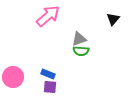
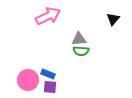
pink arrow: rotated 15 degrees clockwise
gray triangle: rotated 14 degrees clockwise
pink circle: moved 15 px right, 3 px down
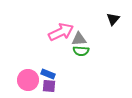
pink arrow: moved 13 px right, 16 px down
purple square: moved 1 px left, 1 px up
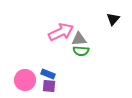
pink circle: moved 3 px left
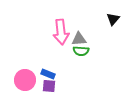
pink arrow: rotated 110 degrees clockwise
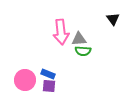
black triangle: rotated 16 degrees counterclockwise
green semicircle: moved 2 px right
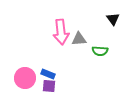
green semicircle: moved 17 px right
pink circle: moved 2 px up
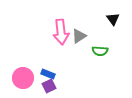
gray triangle: moved 3 px up; rotated 28 degrees counterclockwise
pink circle: moved 2 px left
purple square: rotated 32 degrees counterclockwise
